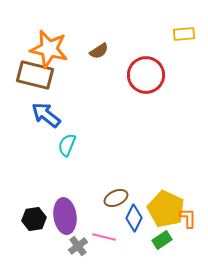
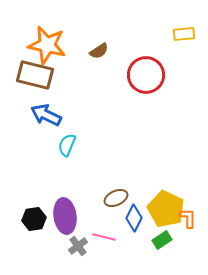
orange star: moved 2 px left, 4 px up
blue arrow: rotated 12 degrees counterclockwise
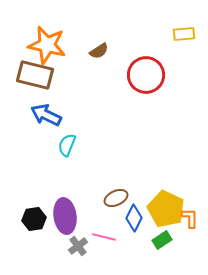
orange L-shape: moved 2 px right
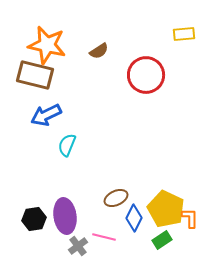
blue arrow: rotated 52 degrees counterclockwise
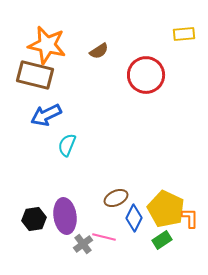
gray cross: moved 5 px right, 2 px up
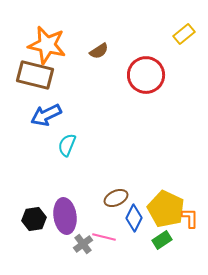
yellow rectangle: rotated 35 degrees counterclockwise
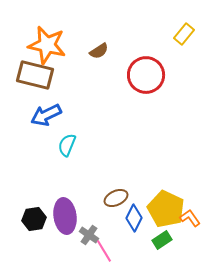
yellow rectangle: rotated 10 degrees counterclockwise
orange L-shape: rotated 35 degrees counterclockwise
pink line: moved 14 px down; rotated 45 degrees clockwise
gray cross: moved 6 px right, 9 px up; rotated 18 degrees counterclockwise
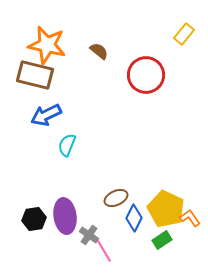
brown semicircle: rotated 108 degrees counterclockwise
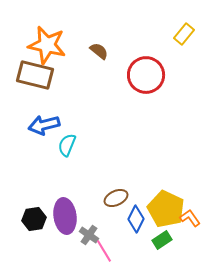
blue arrow: moved 2 px left, 10 px down; rotated 12 degrees clockwise
blue diamond: moved 2 px right, 1 px down
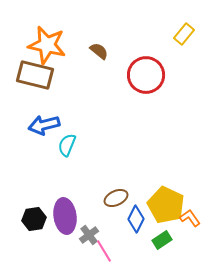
yellow pentagon: moved 4 px up
gray cross: rotated 18 degrees clockwise
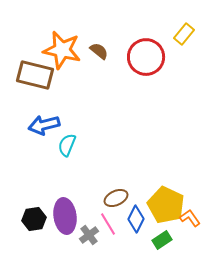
orange star: moved 15 px right, 5 px down
red circle: moved 18 px up
pink line: moved 4 px right, 27 px up
